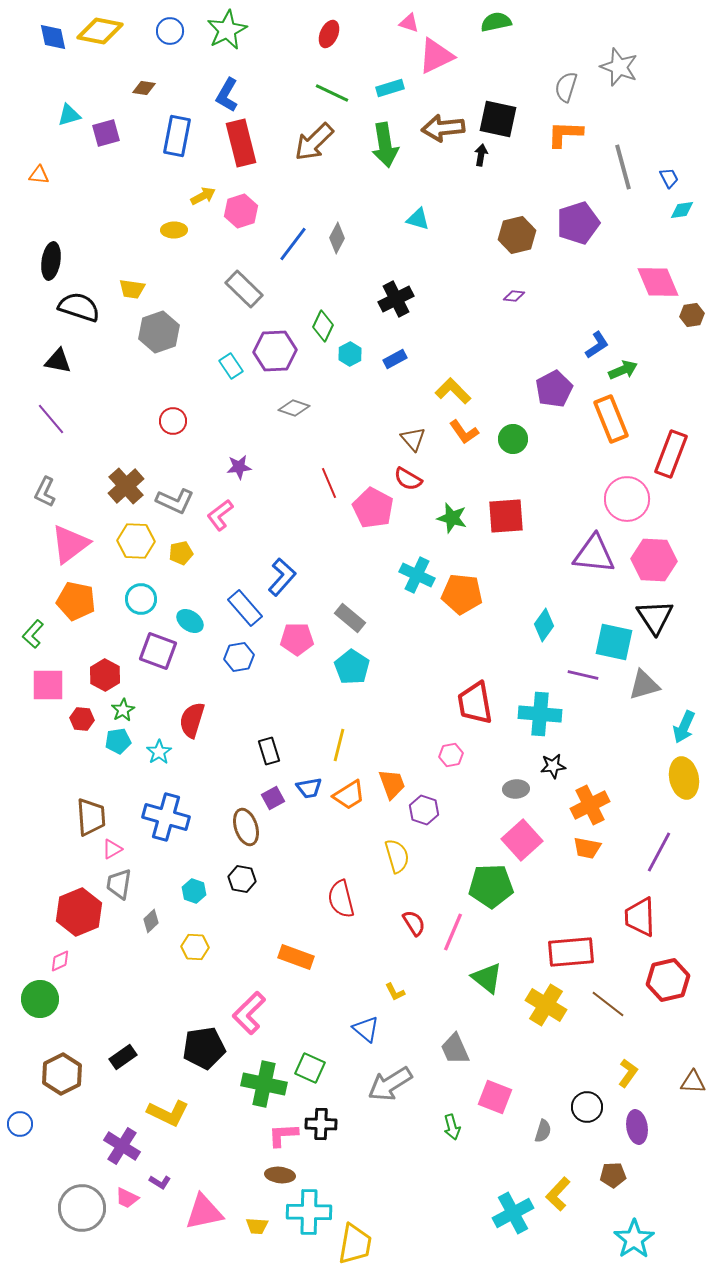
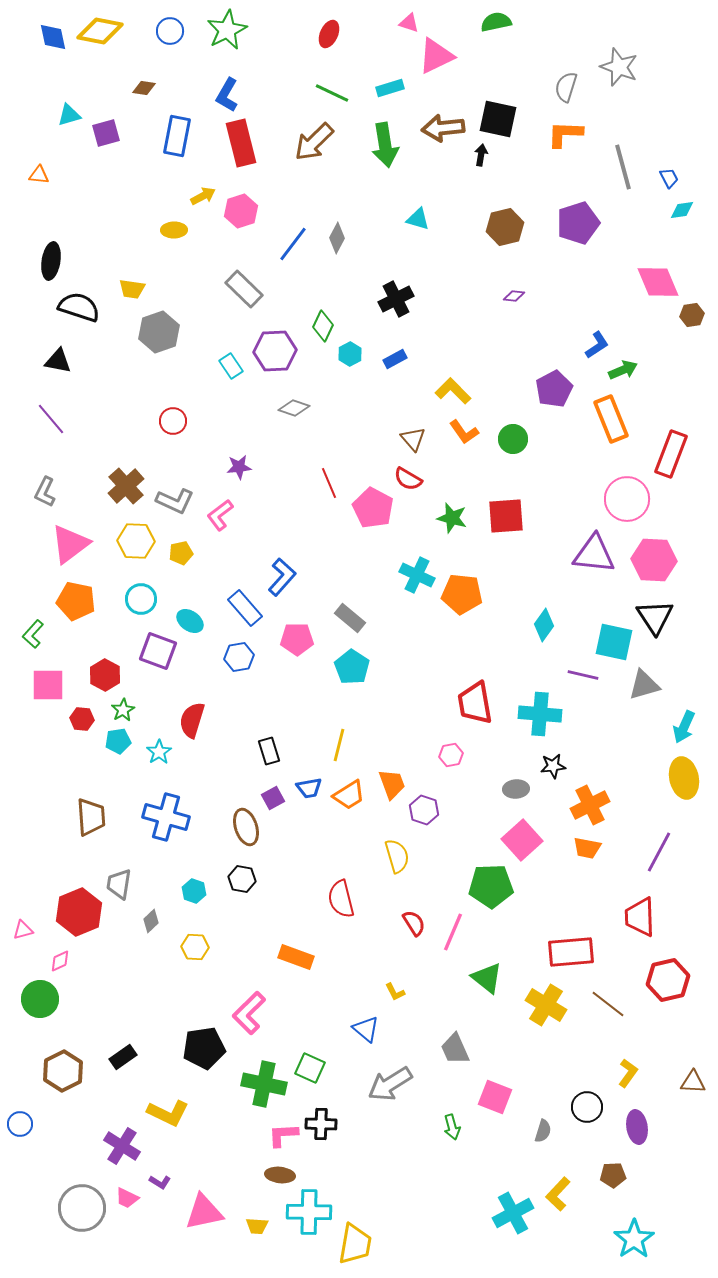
brown hexagon at (517, 235): moved 12 px left, 8 px up
pink triangle at (112, 849): moved 89 px left, 81 px down; rotated 15 degrees clockwise
brown hexagon at (62, 1074): moved 1 px right, 3 px up
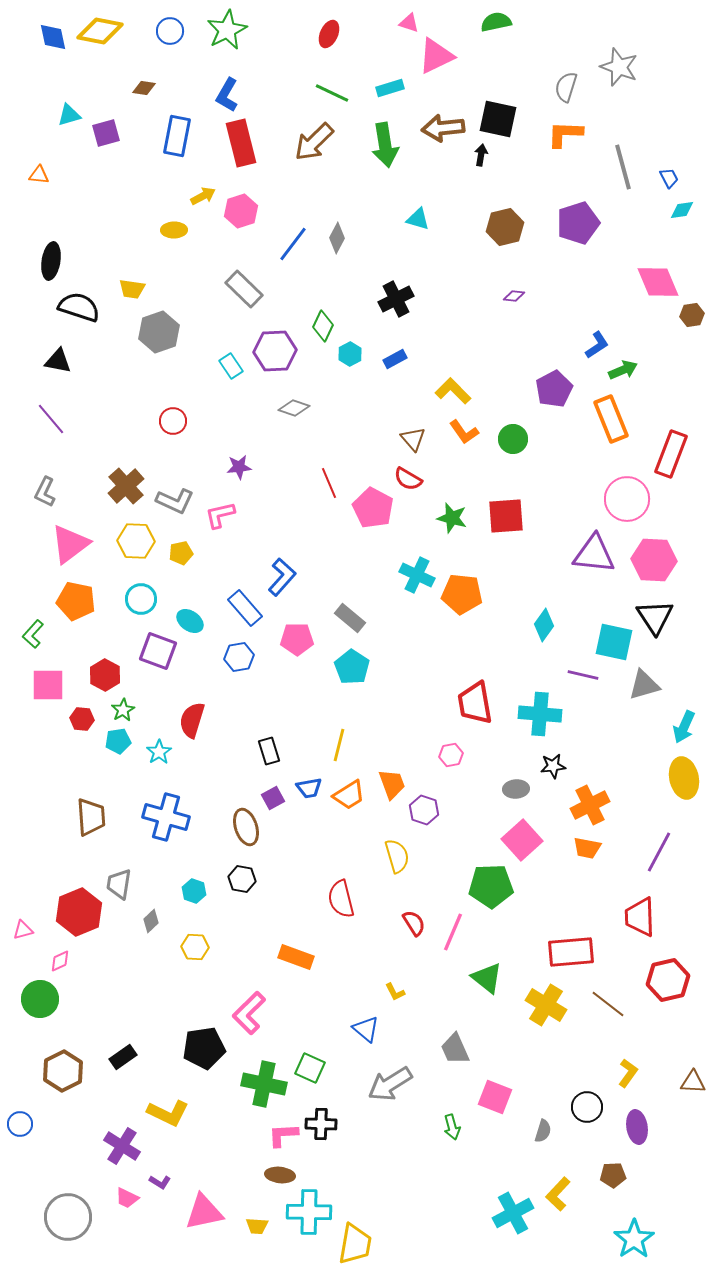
pink L-shape at (220, 515): rotated 24 degrees clockwise
gray circle at (82, 1208): moved 14 px left, 9 px down
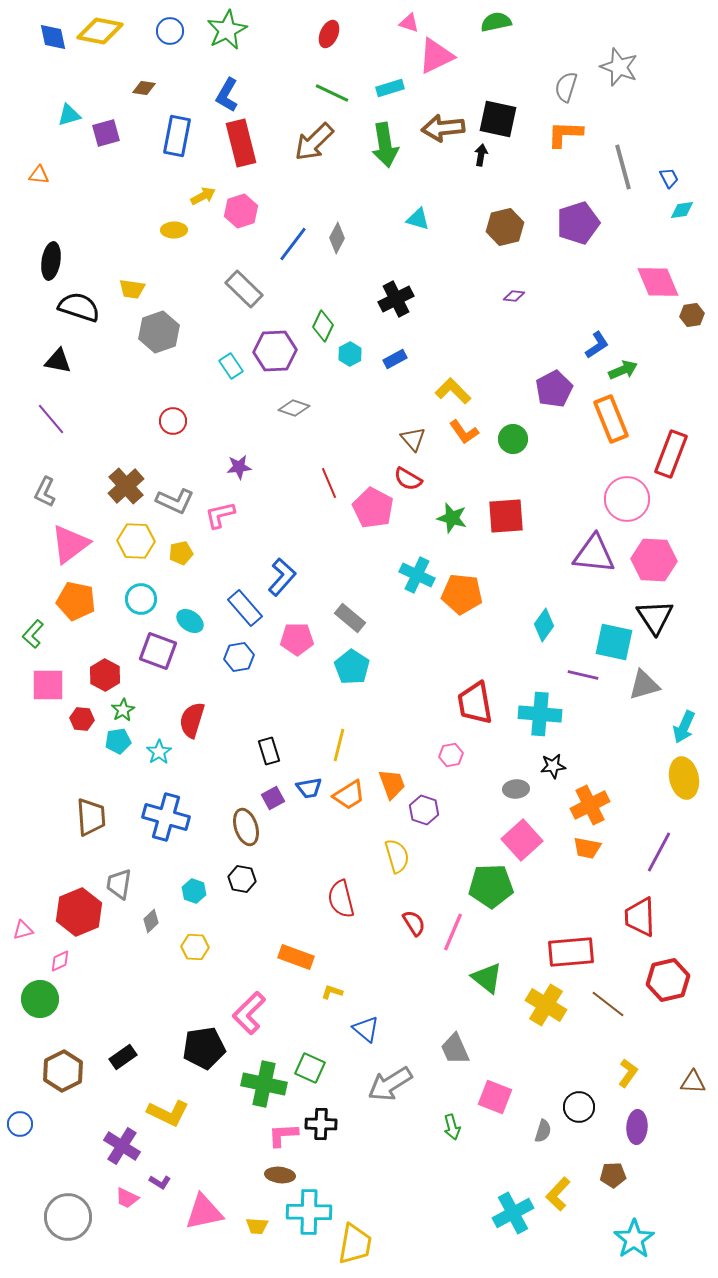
yellow L-shape at (395, 992): moved 63 px left; rotated 135 degrees clockwise
black circle at (587, 1107): moved 8 px left
purple ellipse at (637, 1127): rotated 12 degrees clockwise
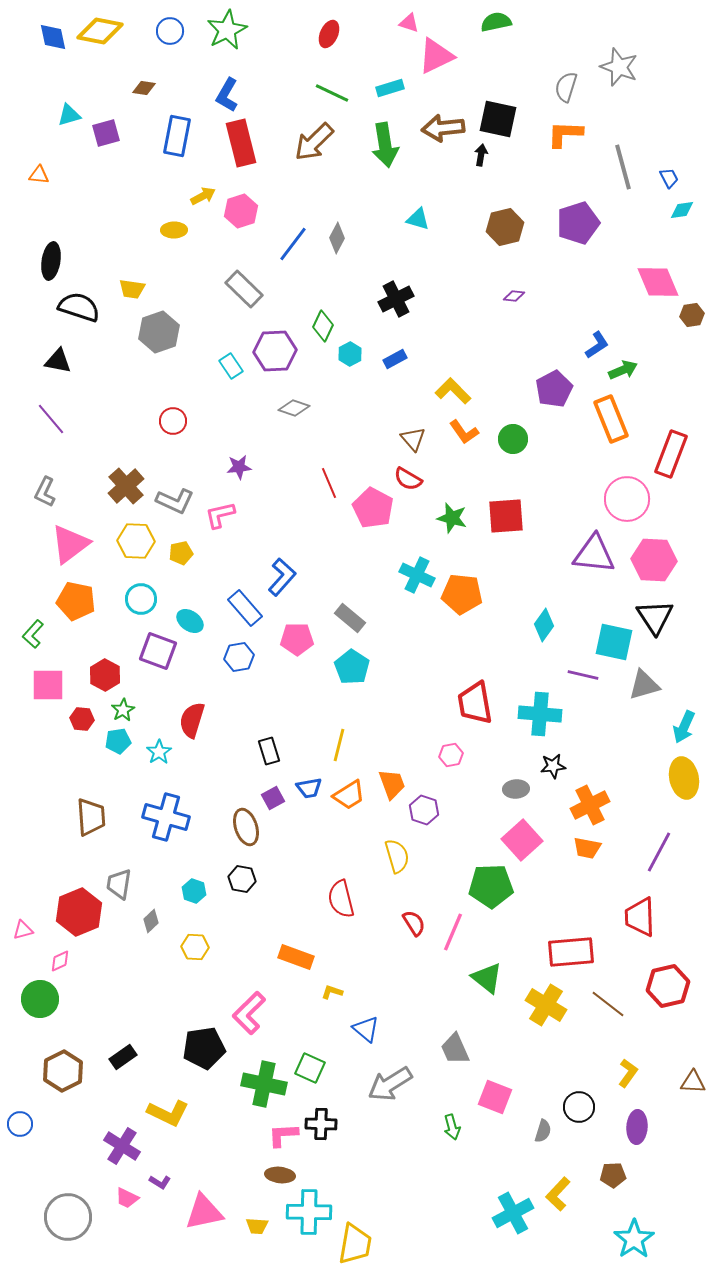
red hexagon at (668, 980): moved 6 px down
